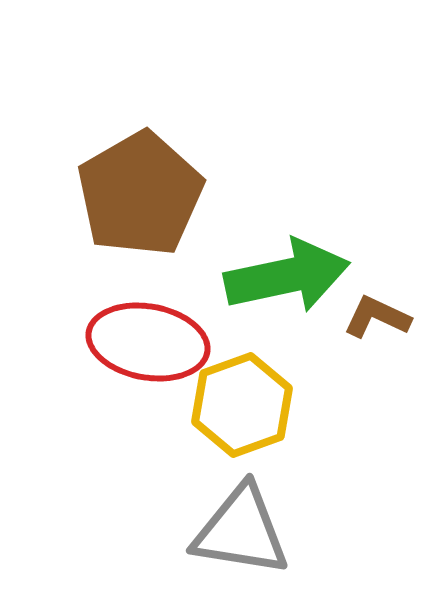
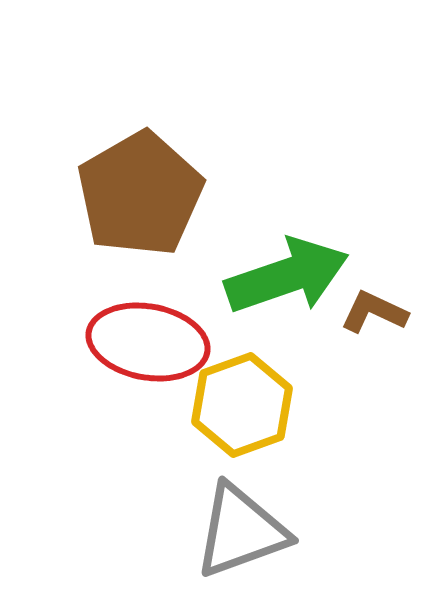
green arrow: rotated 7 degrees counterclockwise
brown L-shape: moved 3 px left, 5 px up
gray triangle: rotated 29 degrees counterclockwise
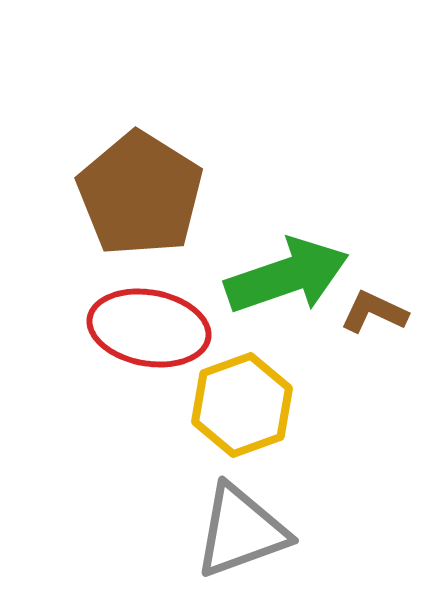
brown pentagon: rotated 10 degrees counterclockwise
red ellipse: moved 1 px right, 14 px up
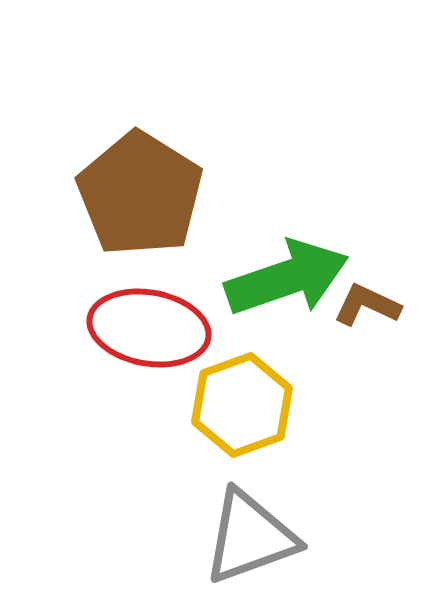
green arrow: moved 2 px down
brown L-shape: moved 7 px left, 7 px up
gray triangle: moved 9 px right, 6 px down
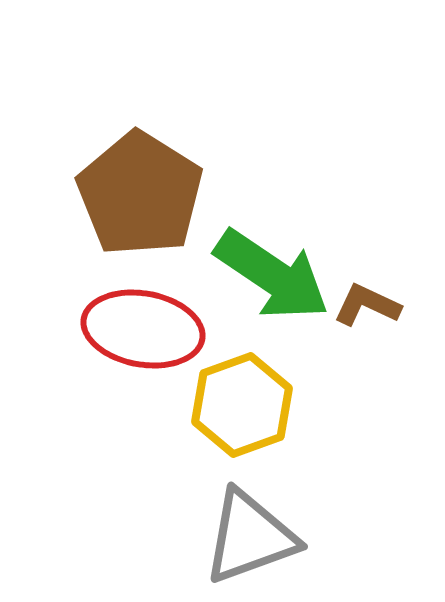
green arrow: moved 15 px left, 3 px up; rotated 53 degrees clockwise
red ellipse: moved 6 px left, 1 px down
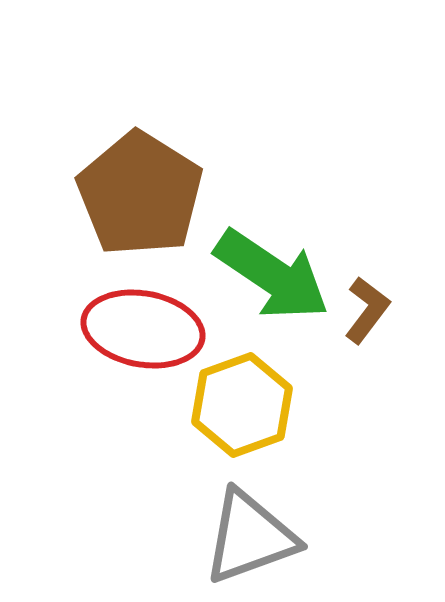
brown L-shape: moved 5 px down; rotated 102 degrees clockwise
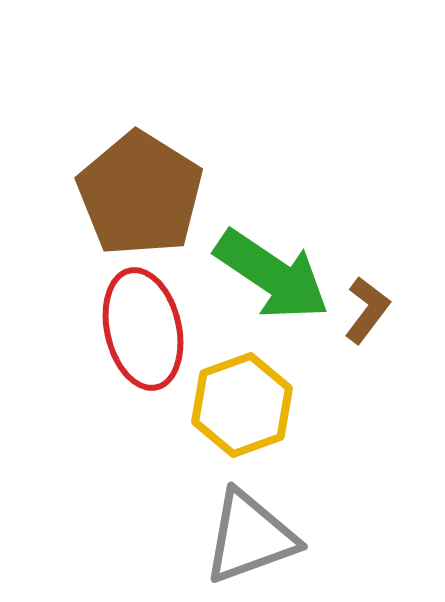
red ellipse: rotated 67 degrees clockwise
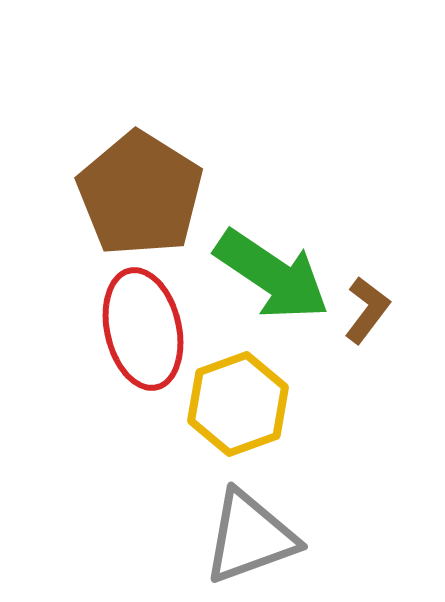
yellow hexagon: moved 4 px left, 1 px up
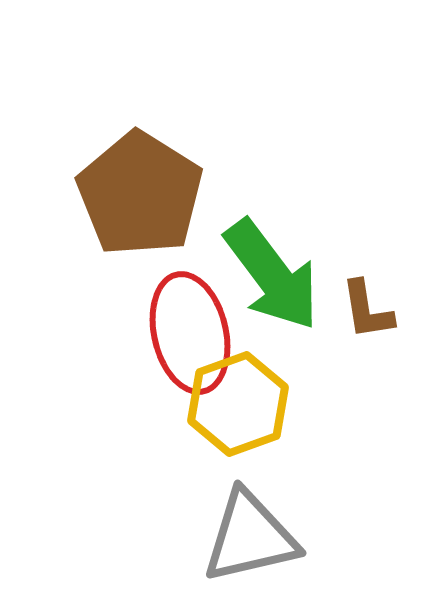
green arrow: rotated 19 degrees clockwise
brown L-shape: rotated 134 degrees clockwise
red ellipse: moved 47 px right, 4 px down
gray triangle: rotated 7 degrees clockwise
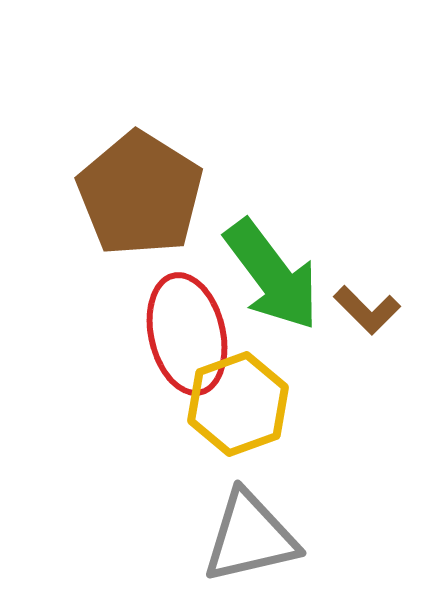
brown L-shape: rotated 36 degrees counterclockwise
red ellipse: moved 3 px left, 1 px down
